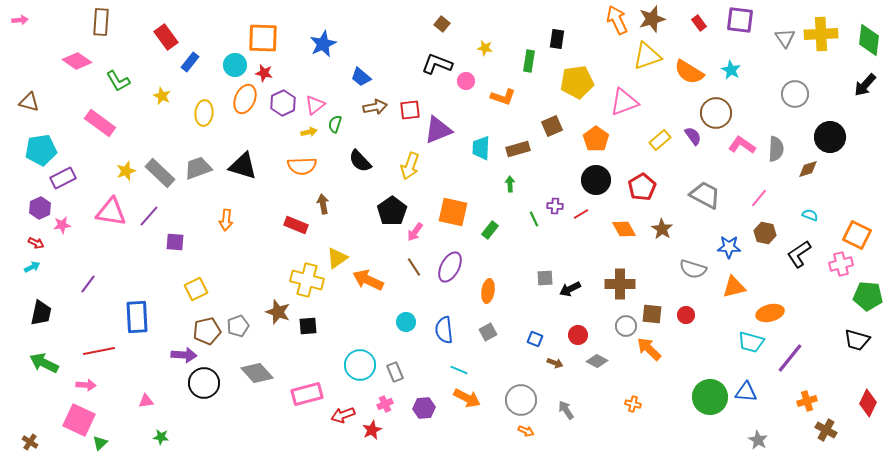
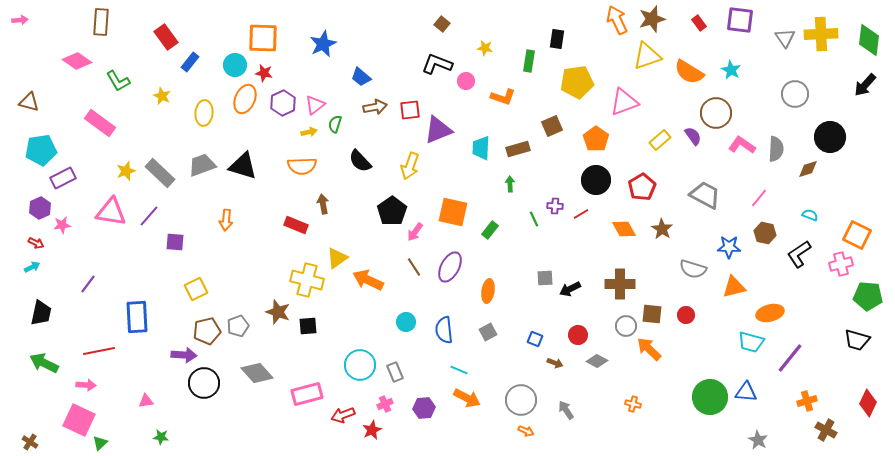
gray trapezoid at (198, 168): moved 4 px right, 3 px up
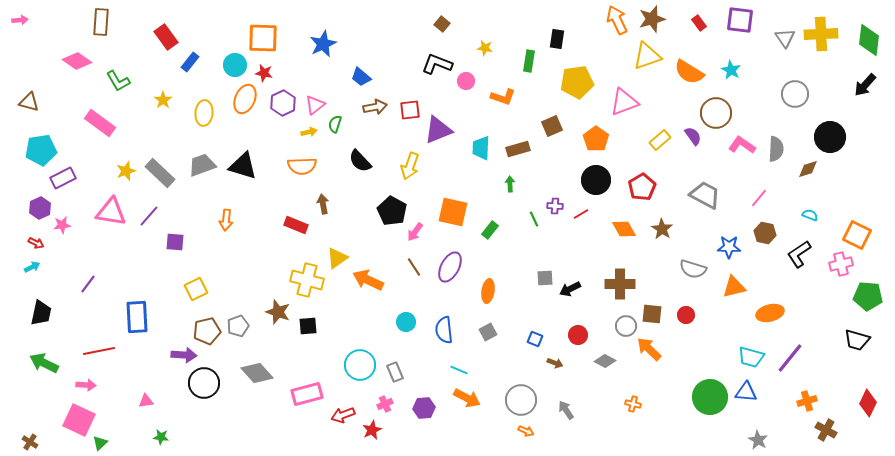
yellow star at (162, 96): moved 1 px right, 4 px down; rotated 12 degrees clockwise
black pentagon at (392, 211): rotated 8 degrees counterclockwise
cyan trapezoid at (751, 342): moved 15 px down
gray diamond at (597, 361): moved 8 px right
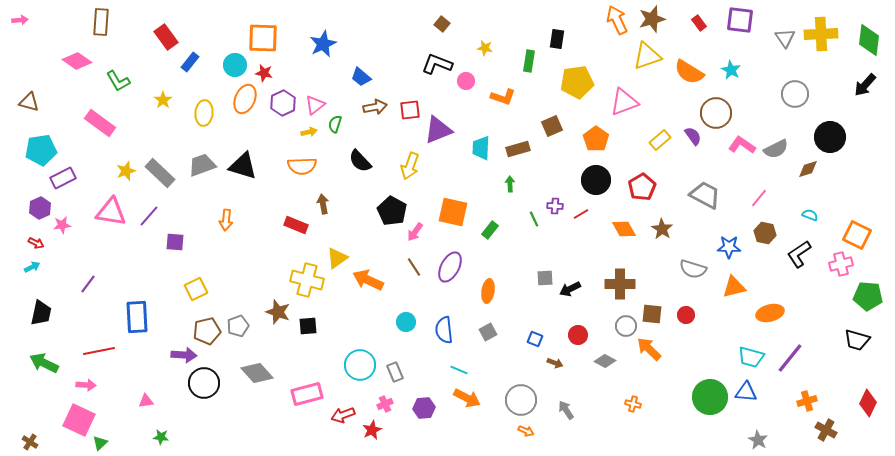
gray semicircle at (776, 149): rotated 60 degrees clockwise
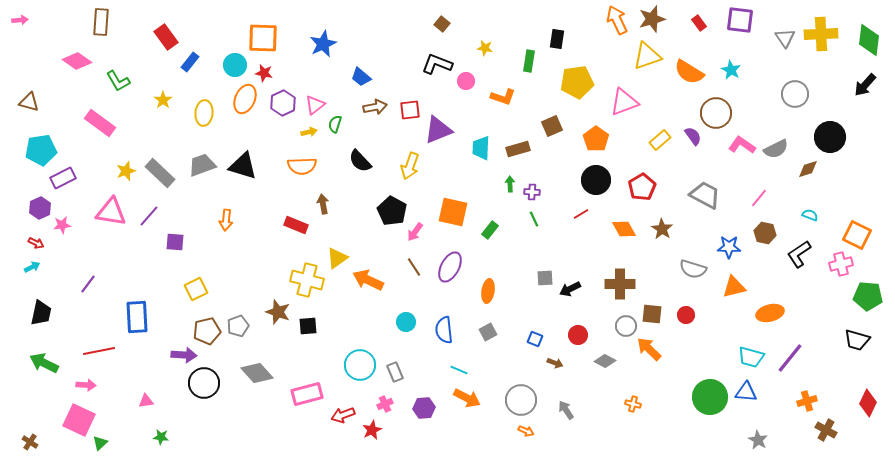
purple cross at (555, 206): moved 23 px left, 14 px up
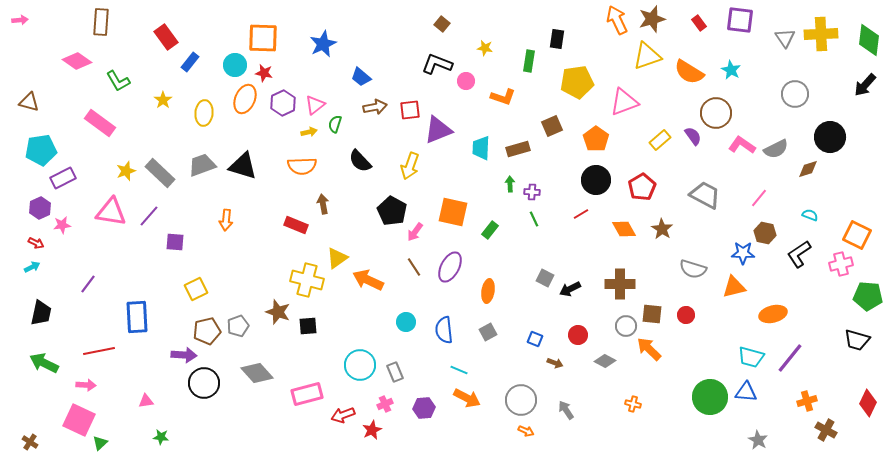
blue star at (729, 247): moved 14 px right, 6 px down
gray square at (545, 278): rotated 30 degrees clockwise
orange ellipse at (770, 313): moved 3 px right, 1 px down
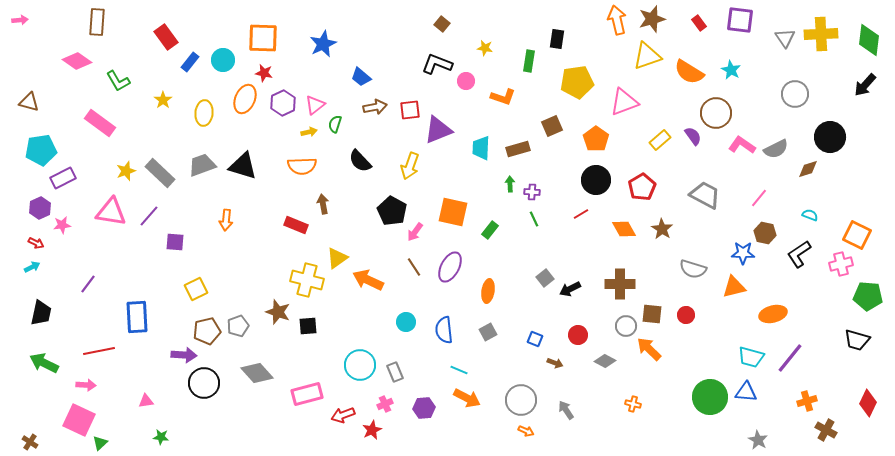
orange arrow at (617, 20): rotated 12 degrees clockwise
brown rectangle at (101, 22): moved 4 px left
cyan circle at (235, 65): moved 12 px left, 5 px up
gray square at (545, 278): rotated 24 degrees clockwise
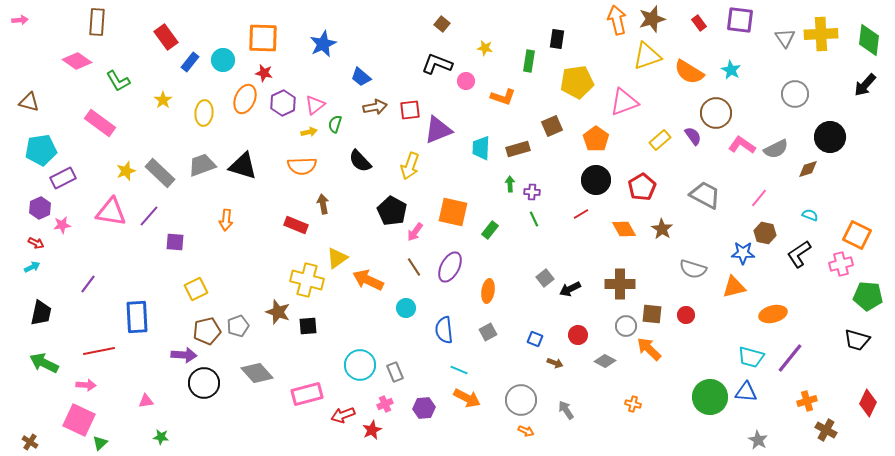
cyan circle at (406, 322): moved 14 px up
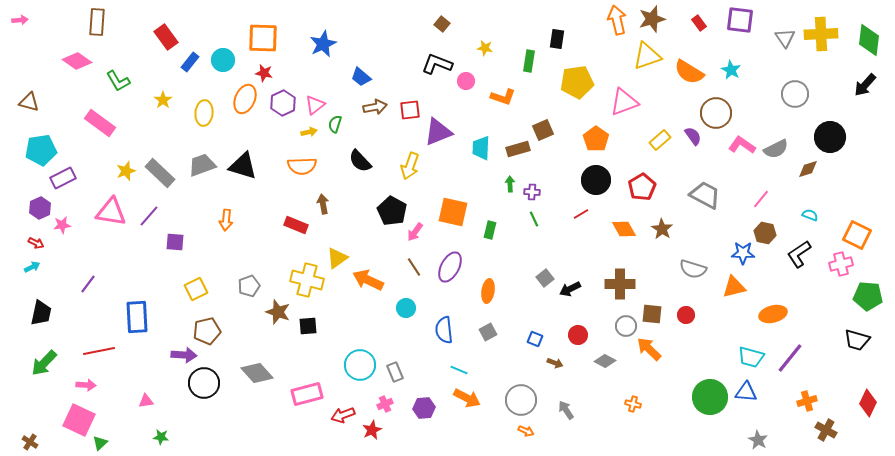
brown square at (552, 126): moved 9 px left, 4 px down
purple triangle at (438, 130): moved 2 px down
pink line at (759, 198): moved 2 px right, 1 px down
green rectangle at (490, 230): rotated 24 degrees counterclockwise
gray pentagon at (238, 326): moved 11 px right, 40 px up
green arrow at (44, 363): rotated 72 degrees counterclockwise
